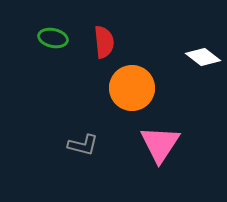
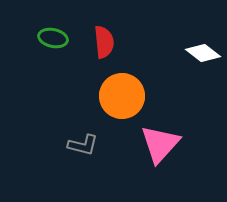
white diamond: moved 4 px up
orange circle: moved 10 px left, 8 px down
pink triangle: rotated 9 degrees clockwise
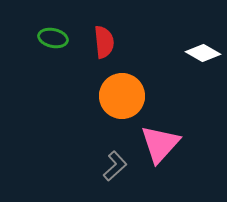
white diamond: rotated 8 degrees counterclockwise
gray L-shape: moved 32 px right, 21 px down; rotated 56 degrees counterclockwise
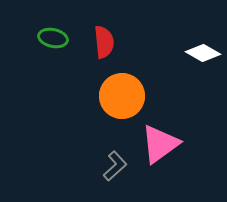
pink triangle: rotated 12 degrees clockwise
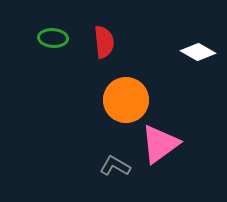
green ellipse: rotated 8 degrees counterclockwise
white diamond: moved 5 px left, 1 px up
orange circle: moved 4 px right, 4 px down
gray L-shape: rotated 108 degrees counterclockwise
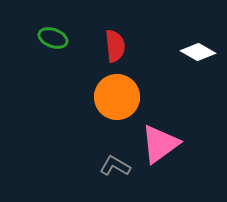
green ellipse: rotated 16 degrees clockwise
red semicircle: moved 11 px right, 4 px down
orange circle: moved 9 px left, 3 px up
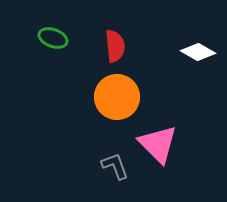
pink triangle: moved 2 px left; rotated 39 degrees counterclockwise
gray L-shape: rotated 40 degrees clockwise
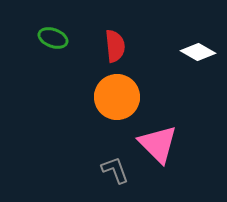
gray L-shape: moved 4 px down
